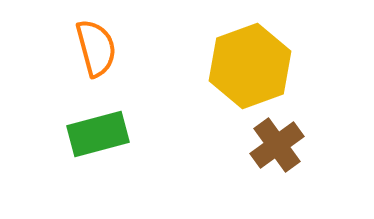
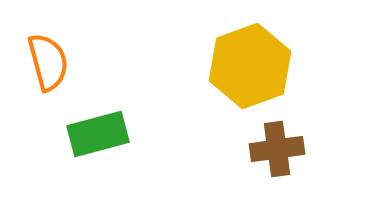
orange semicircle: moved 48 px left, 14 px down
brown cross: moved 4 px down; rotated 28 degrees clockwise
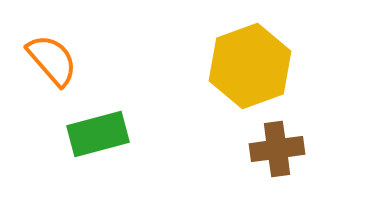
orange semicircle: moved 4 px right, 2 px up; rotated 26 degrees counterclockwise
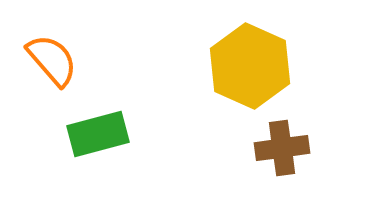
yellow hexagon: rotated 16 degrees counterclockwise
brown cross: moved 5 px right, 1 px up
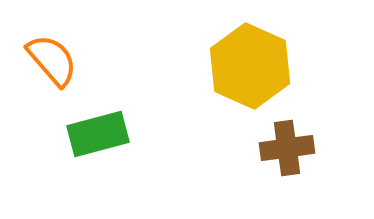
brown cross: moved 5 px right
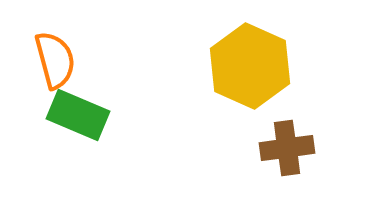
orange semicircle: moved 3 px right; rotated 26 degrees clockwise
green rectangle: moved 20 px left, 19 px up; rotated 38 degrees clockwise
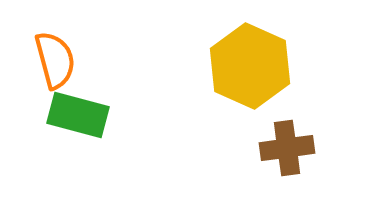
green rectangle: rotated 8 degrees counterclockwise
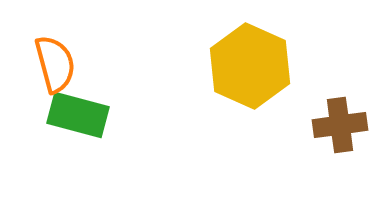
orange semicircle: moved 4 px down
brown cross: moved 53 px right, 23 px up
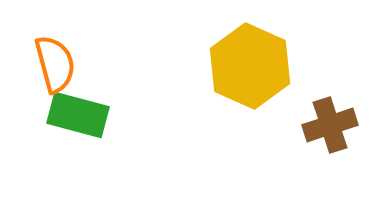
brown cross: moved 10 px left; rotated 10 degrees counterclockwise
